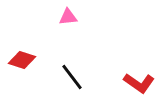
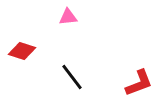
red diamond: moved 9 px up
red L-shape: rotated 56 degrees counterclockwise
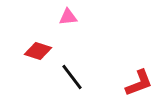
red diamond: moved 16 px right
